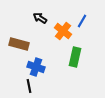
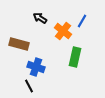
black line: rotated 16 degrees counterclockwise
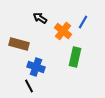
blue line: moved 1 px right, 1 px down
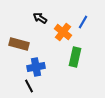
orange cross: moved 1 px down
blue cross: rotated 30 degrees counterclockwise
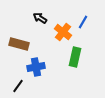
black line: moved 11 px left; rotated 64 degrees clockwise
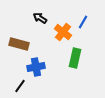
green rectangle: moved 1 px down
black line: moved 2 px right
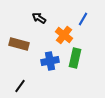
black arrow: moved 1 px left
blue line: moved 3 px up
orange cross: moved 1 px right, 3 px down
blue cross: moved 14 px right, 6 px up
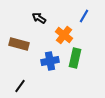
blue line: moved 1 px right, 3 px up
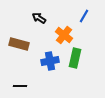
black line: rotated 56 degrees clockwise
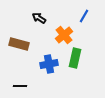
orange cross: rotated 12 degrees clockwise
blue cross: moved 1 px left, 3 px down
